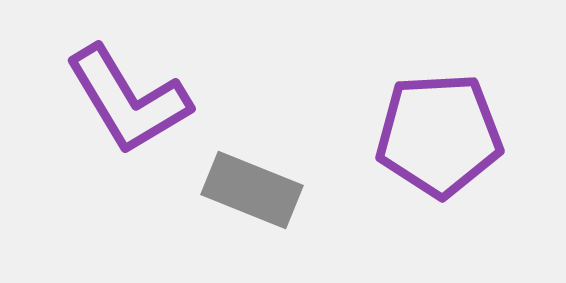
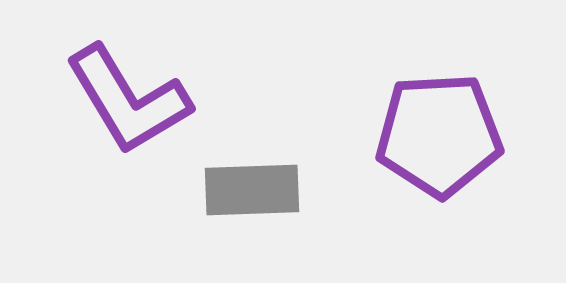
gray rectangle: rotated 24 degrees counterclockwise
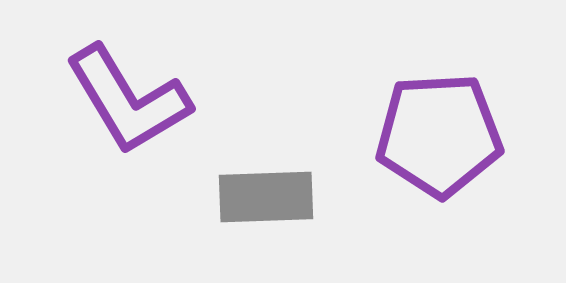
gray rectangle: moved 14 px right, 7 px down
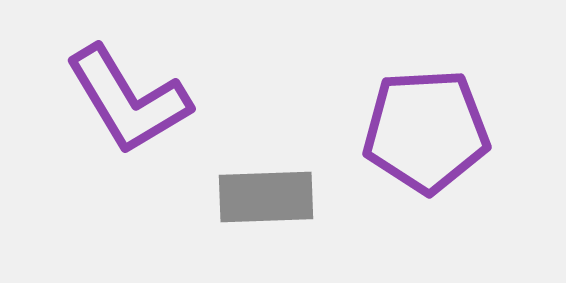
purple pentagon: moved 13 px left, 4 px up
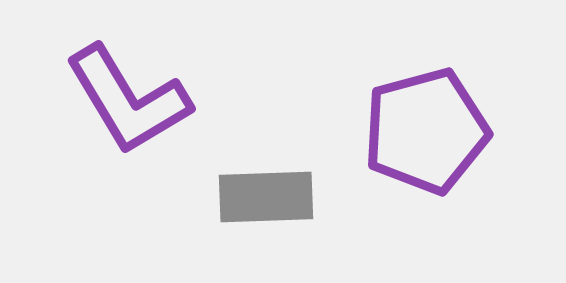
purple pentagon: rotated 12 degrees counterclockwise
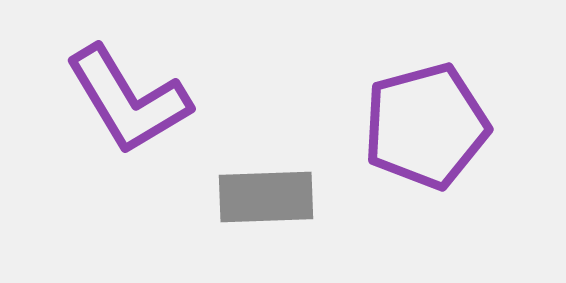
purple pentagon: moved 5 px up
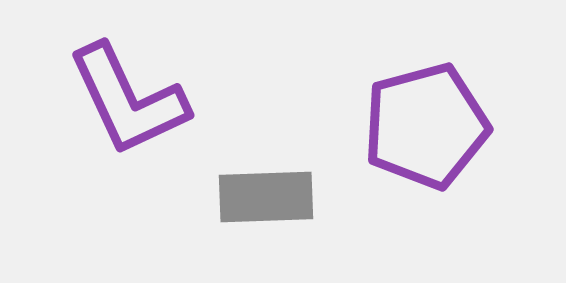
purple L-shape: rotated 6 degrees clockwise
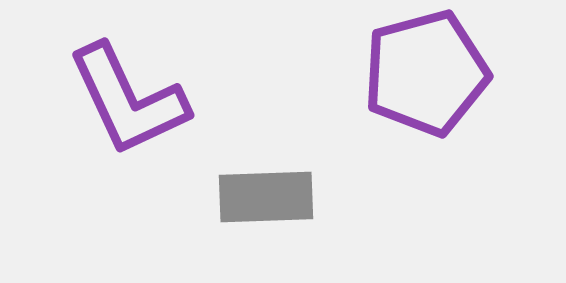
purple pentagon: moved 53 px up
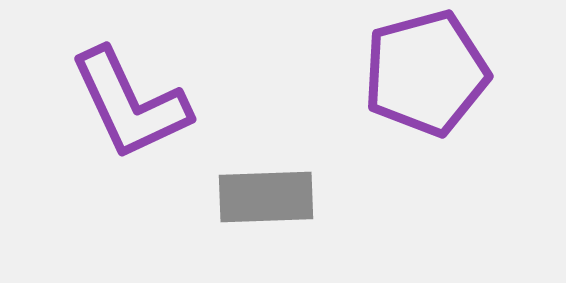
purple L-shape: moved 2 px right, 4 px down
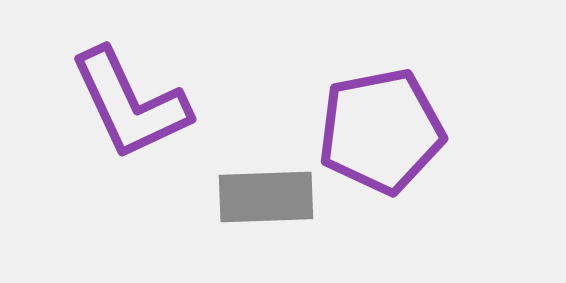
purple pentagon: moved 45 px left, 58 px down; rotated 4 degrees clockwise
